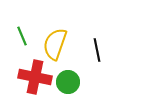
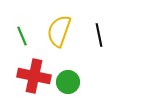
yellow semicircle: moved 4 px right, 13 px up
black line: moved 2 px right, 15 px up
red cross: moved 1 px left, 1 px up
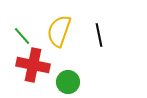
green line: rotated 18 degrees counterclockwise
red cross: moved 1 px left, 11 px up
